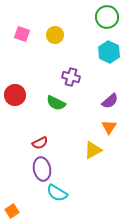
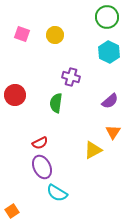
green semicircle: rotated 72 degrees clockwise
orange triangle: moved 4 px right, 5 px down
purple ellipse: moved 2 px up; rotated 15 degrees counterclockwise
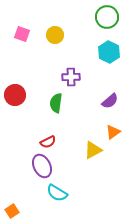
purple cross: rotated 18 degrees counterclockwise
orange triangle: rotated 21 degrees clockwise
red semicircle: moved 8 px right, 1 px up
purple ellipse: moved 1 px up
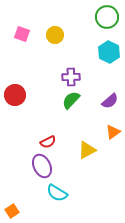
green semicircle: moved 15 px right, 3 px up; rotated 36 degrees clockwise
yellow triangle: moved 6 px left
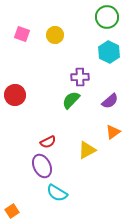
purple cross: moved 9 px right
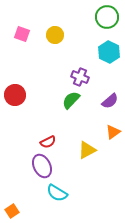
purple cross: rotated 24 degrees clockwise
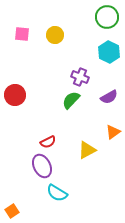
pink square: rotated 14 degrees counterclockwise
purple semicircle: moved 1 px left, 4 px up; rotated 12 degrees clockwise
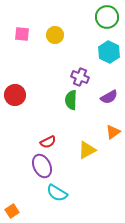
green semicircle: rotated 42 degrees counterclockwise
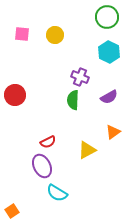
green semicircle: moved 2 px right
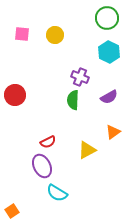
green circle: moved 1 px down
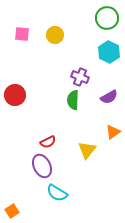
yellow triangle: rotated 24 degrees counterclockwise
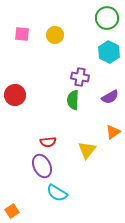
purple cross: rotated 12 degrees counterclockwise
purple semicircle: moved 1 px right
red semicircle: rotated 21 degrees clockwise
